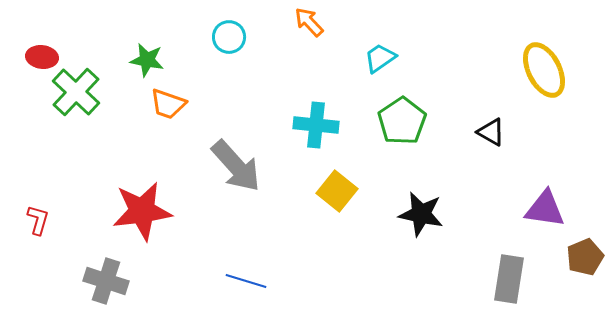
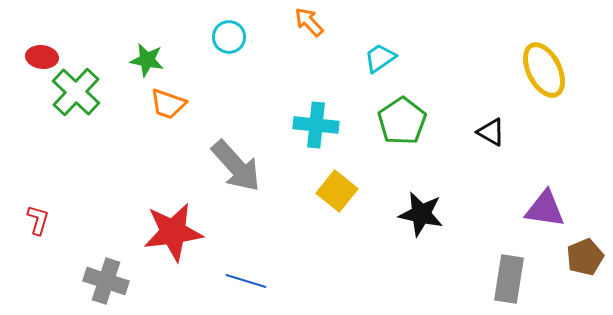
red star: moved 31 px right, 21 px down
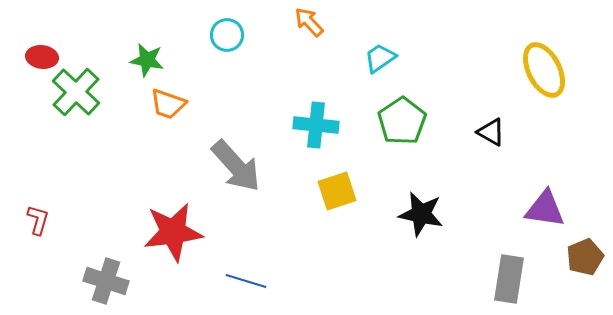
cyan circle: moved 2 px left, 2 px up
yellow square: rotated 33 degrees clockwise
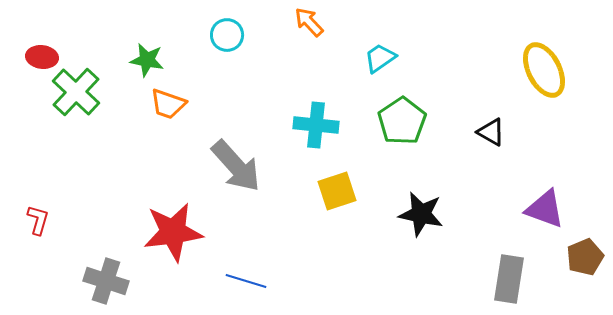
purple triangle: rotated 12 degrees clockwise
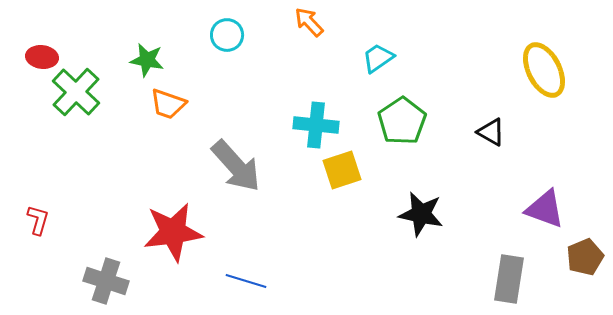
cyan trapezoid: moved 2 px left
yellow square: moved 5 px right, 21 px up
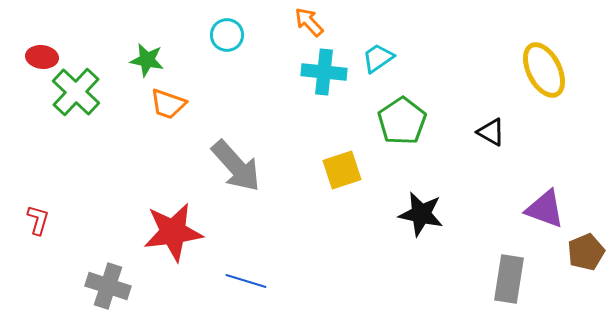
cyan cross: moved 8 px right, 53 px up
brown pentagon: moved 1 px right, 5 px up
gray cross: moved 2 px right, 5 px down
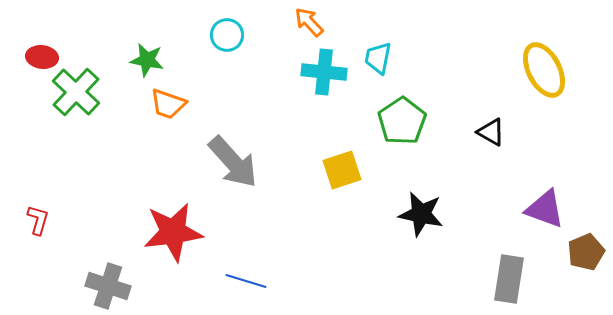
cyan trapezoid: rotated 44 degrees counterclockwise
gray arrow: moved 3 px left, 4 px up
